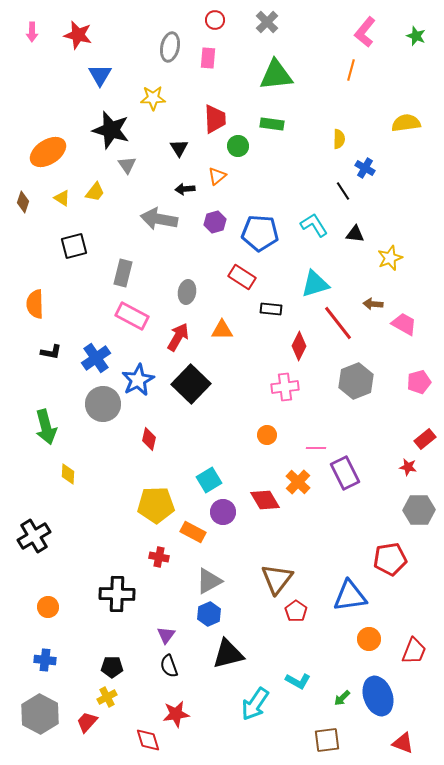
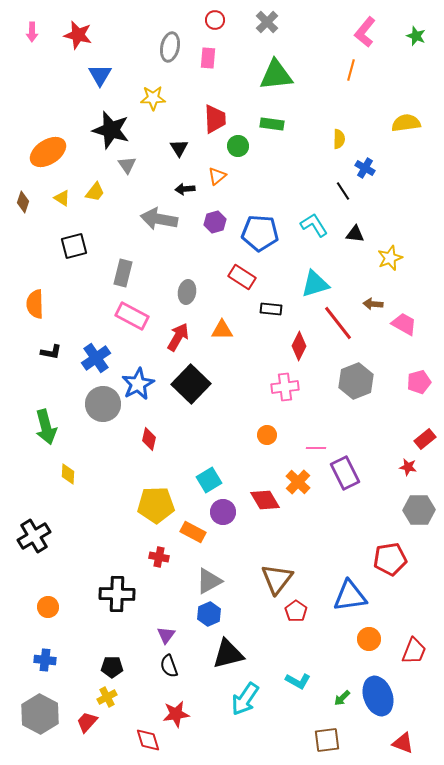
blue star at (138, 380): moved 4 px down
cyan arrow at (255, 704): moved 10 px left, 5 px up
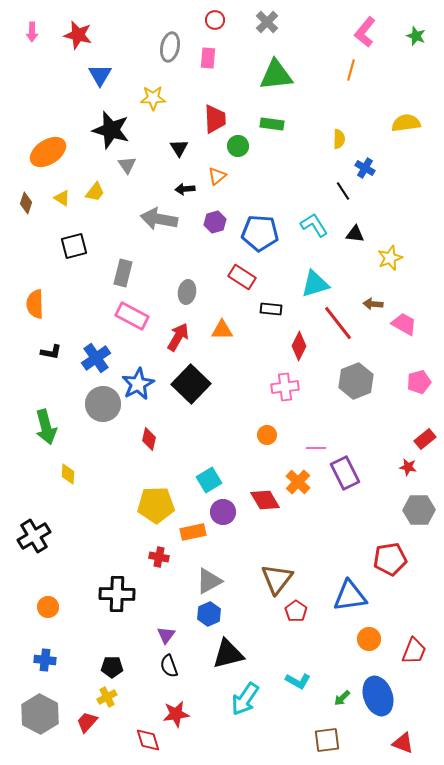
brown diamond at (23, 202): moved 3 px right, 1 px down
orange rectangle at (193, 532): rotated 40 degrees counterclockwise
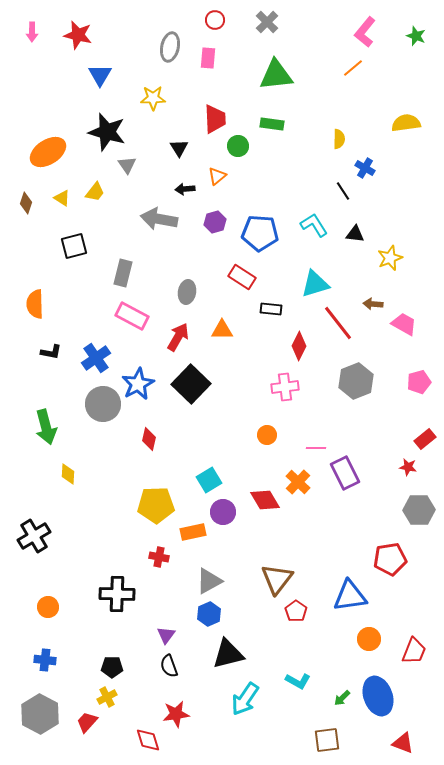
orange line at (351, 70): moved 2 px right, 2 px up; rotated 35 degrees clockwise
black star at (111, 130): moved 4 px left, 2 px down
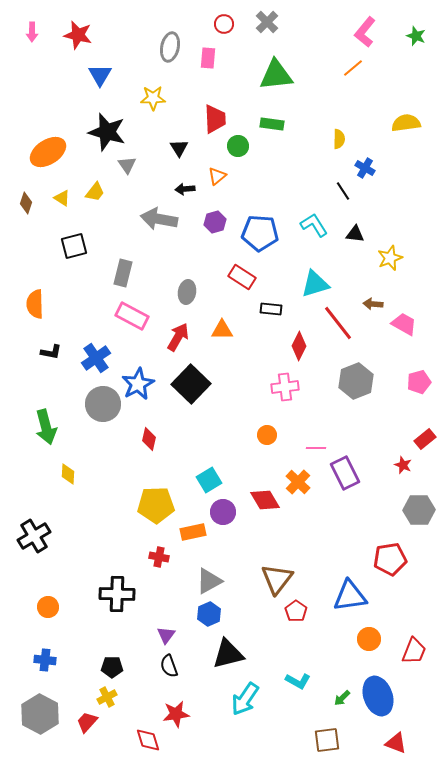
red circle at (215, 20): moved 9 px right, 4 px down
red star at (408, 467): moved 5 px left, 2 px up; rotated 12 degrees clockwise
red triangle at (403, 743): moved 7 px left
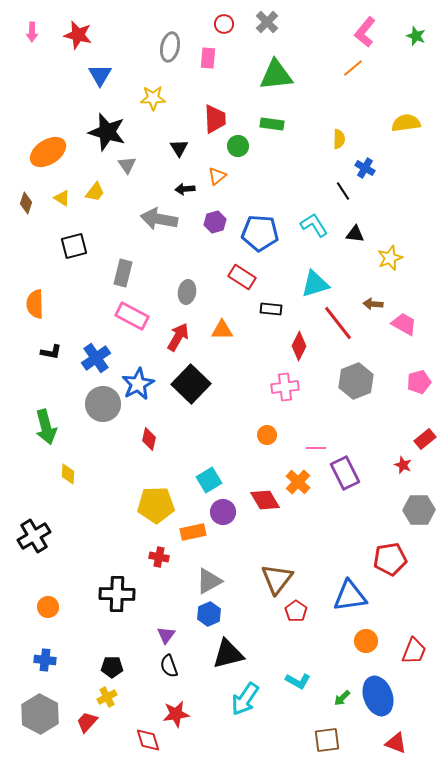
orange circle at (369, 639): moved 3 px left, 2 px down
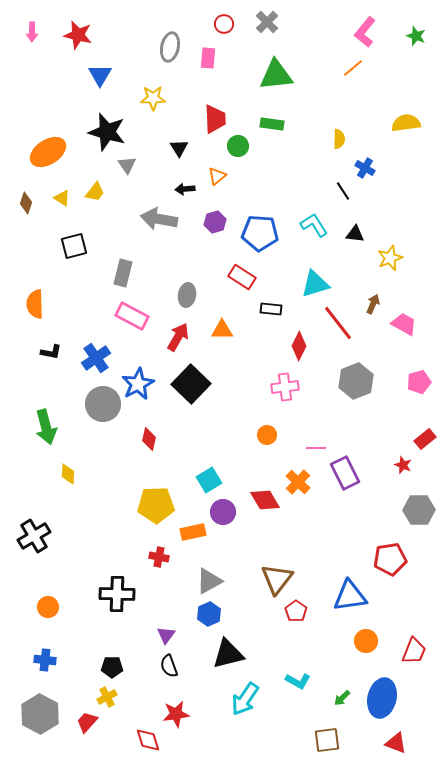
gray ellipse at (187, 292): moved 3 px down
brown arrow at (373, 304): rotated 108 degrees clockwise
blue ellipse at (378, 696): moved 4 px right, 2 px down; rotated 33 degrees clockwise
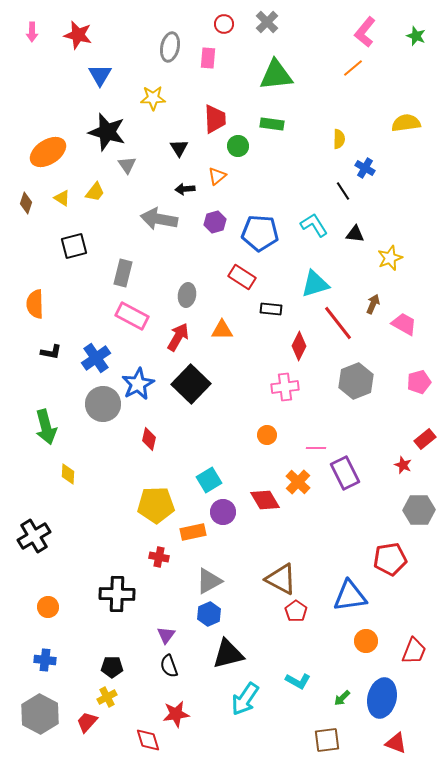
brown triangle at (277, 579): moved 4 px right; rotated 40 degrees counterclockwise
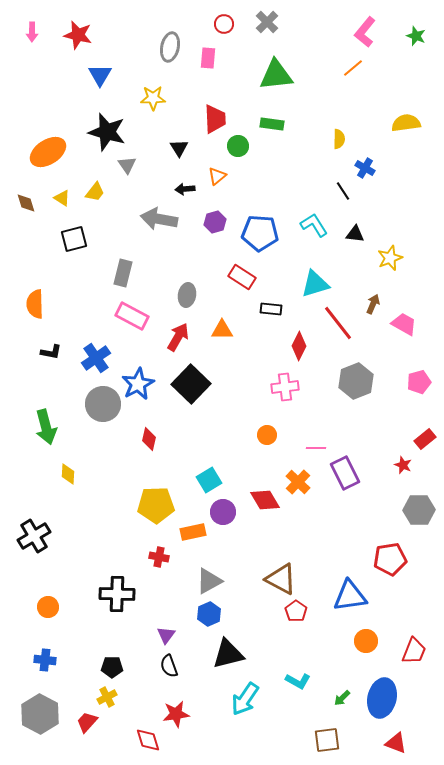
brown diamond at (26, 203): rotated 35 degrees counterclockwise
black square at (74, 246): moved 7 px up
